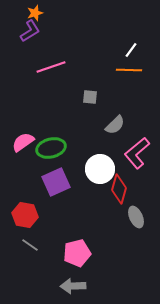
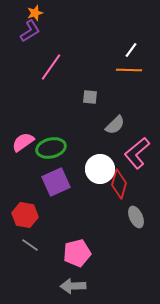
pink line: rotated 36 degrees counterclockwise
red diamond: moved 5 px up
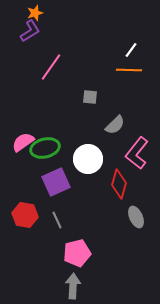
green ellipse: moved 6 px left
pink L-shape: rotated 12 degrees counterclockwise
white circle: moved 12 px left, 10 px up
gray line: moved 27 px right, 25 px up; rotated 30 degrees clockwise
gray arrow: rotated 95 degrees clockwise
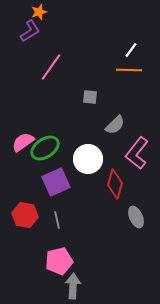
orange star: moved 4 px right, 1 px up
green ellipse: rotated 20 degrees counterclockwise
red diamond: moved 4 px left
gray line: rotated 12 degrees clockwise
pink pentagon: moved 18 px left, 8 px down
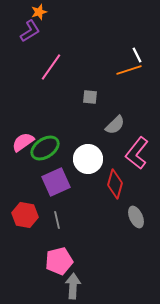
white line: moved 6 px right, 5 px down; rotated 63 degrees counterclockwise
orange line: rotated 20 degrees counterclockwise
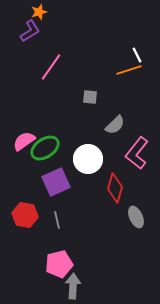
pink semicircle: moved 1 px right, 1 px up
red diamond: moved 4 px down
pink pentagon: moved 3 px down
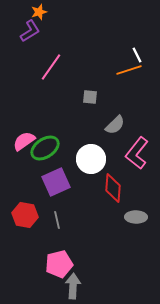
white circle: moved 3 px right
red diamond: moved 2 px left; rotated 12 degrees counterclockwise
gray ellipse: rotated 65 degrees counterclockwise
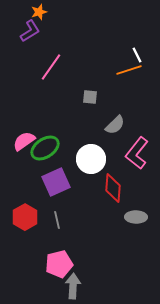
red hexagon: moved 2 px down; rotated 20 degrees clockwise
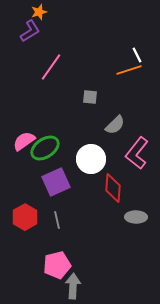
pink pentagon: moved 2 px left, 1 px down
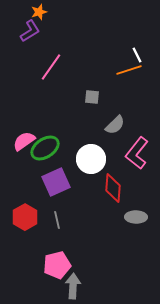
gray square: moved 2 px right
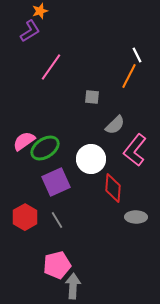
orange star: moved 1 px right, 1 px up
orange line: moved 6 px down; rotated 45 degrees counterclockwise
pink L-shape: moved 2 px left, 3 px up
gray line: rotated 18 degrees counterclockwise
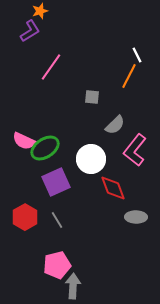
pink semicircle: rotated 120 degrees counterclockwise
red diamond: rotated 24 degrees counterclockwise
